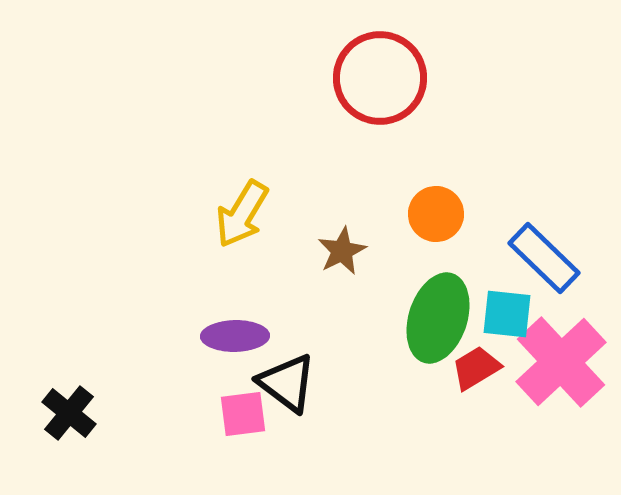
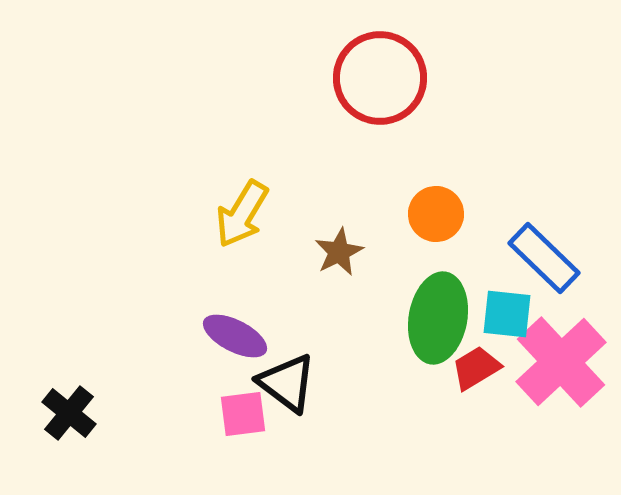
brown star: moved 3 px left, 1 px down
green ellipse: rotated 8 degrees counterclockwise
purple ellipse: rotated 28 degrees clockwise
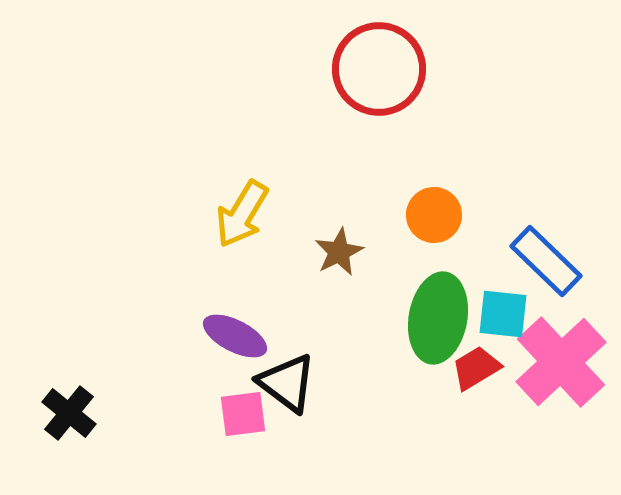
red circle: moved 1 px left, 9 px up
orange circle: moved 2 px left, 1 px down
blue rectangle: moved 2 px right, 3 px down
cyan square: moved 4 px left
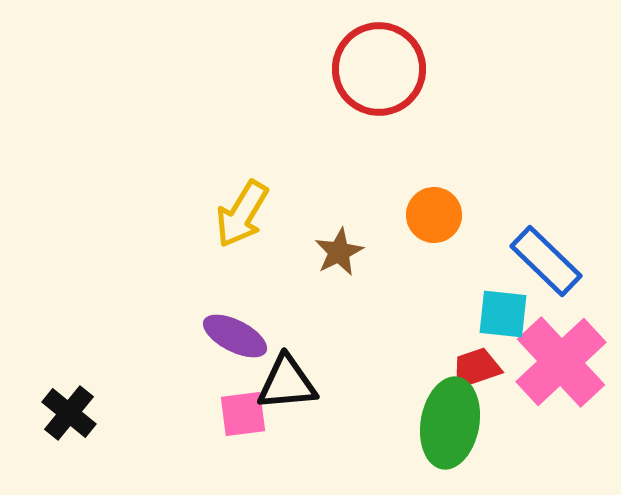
green ellipse: moved 12 px right, 105 px down
red trapezoid: rotated 12 degrees clockwise
black triangle: rotated 42 degrees counterclockwise
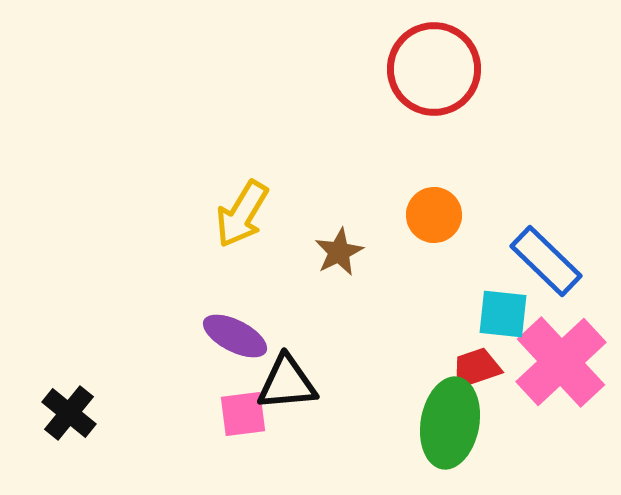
red circle: moved 55 px right
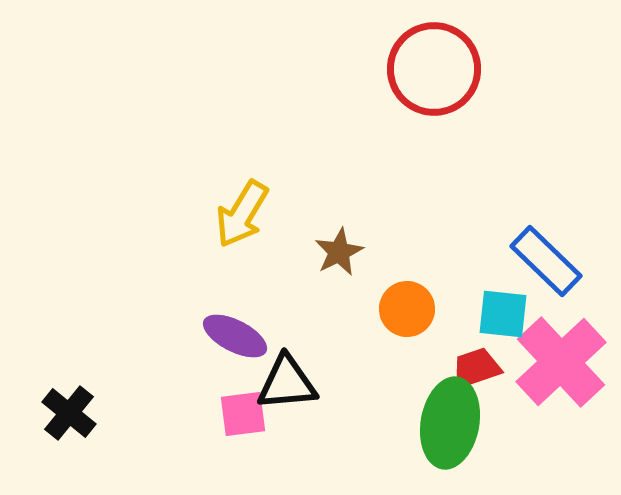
orange circle: moved 27 px left, 94 px down
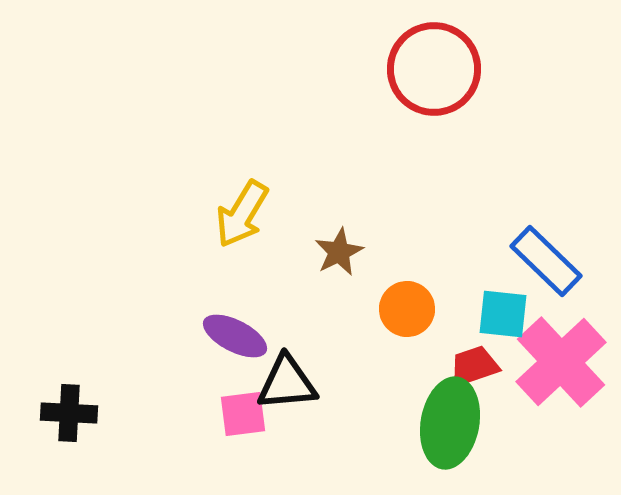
red trapezoid: moved 2 px left, 2 px up
black cross: rotated 36 degrees counterclockwise
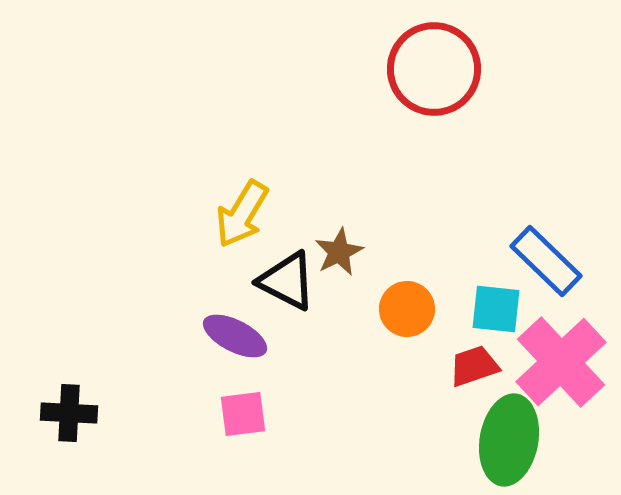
cyan square: moved 7 px left, 5 px up
black triangle: moved 102 px up; rotated 32 degrees clockwise
green ellipse: moved 59 px right, 17 px down
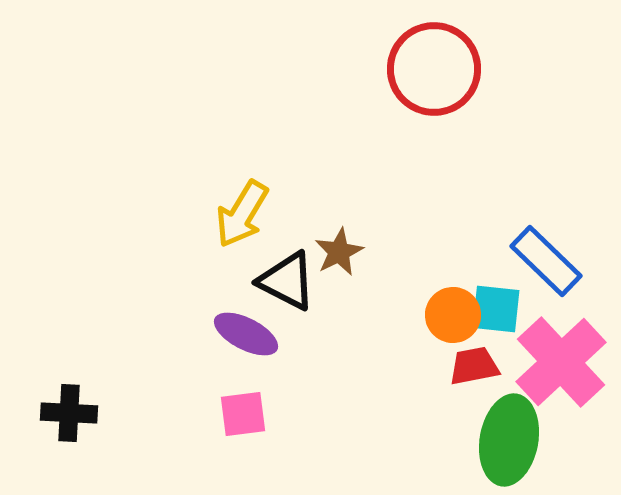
orange circle: moved 46 px right, 6 px down
purple ellipse: moved 11 px right, 2 px up
red trapezoid: rotated 8 degrees clockwise
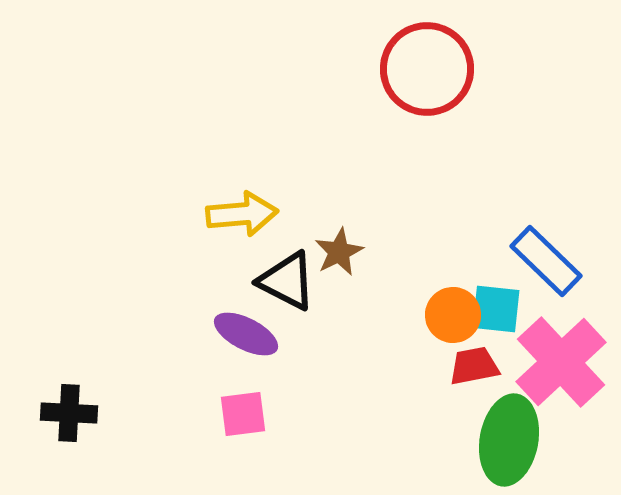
red circle: moved 7 px left
yellow arrow: rotated 126 degrees counterclockwise
